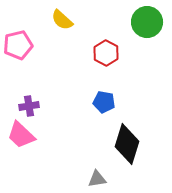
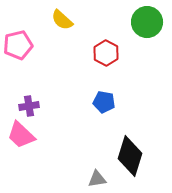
black diamond: moved 3 px right, 12 px down
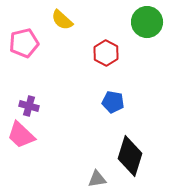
pink pentagon: moved 6 px right, 2 px up
blue pentagon: moved 9 px right
purple cross: rotated 24 degrees clockwise
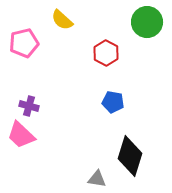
gray triangle: rotated 18 degrees clockwise
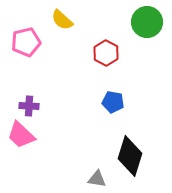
pink pentagon: moved 2 px right, 1 px up
purple cross: rotated 12 degrees counterclockwise
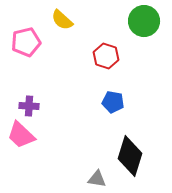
green circle: moved 3 px left, 1 px up
red hexagon: moved 3 px down; rotated 10 degrees counterclockwise
